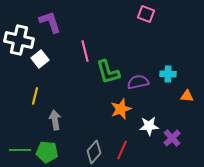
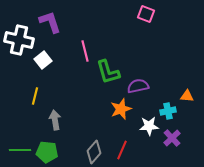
white square: moved 3 px right, 1 px down
cyan cross: moved 37 px down; rotated 14 degrees counterclockwise
purple semicircle: moved 4 px down
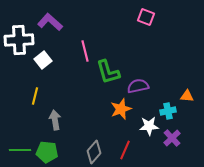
pink square: moved 3 px down
purple L-shape: rotated 30 degrees counterclockwise
white cross: rotated 16 degrees counterclockwise
red line: moved 3 px right
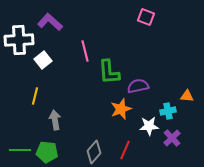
green L-shape: moved 1 px right; rotated 12 degrees clockwise
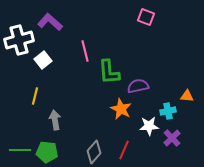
white cross: rotated 12 degrees counterclockwise
orange star: rotated 25 degrees counterclockwise
red line: moved 1 px left
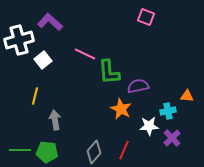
pink line: moved 3 px down; rotated 50 degrees counterclockwise
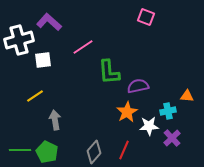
purple L-shape: moved 1 px left
pink line: moved 2 px left, 7 px up; rotated 60 degrees counterclockwise
white square: rotated 30 degrees clockwise
yellow line: rotated 42 degrees clockwise
orange star: moved 6 px right, 3 px down; rotated 15 degrees clockwise
green pentagon: rotated 20 degrees clockwise
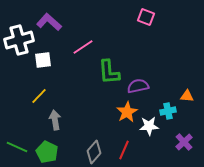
yellow line: moved 4 px right; rotated 12 degrees counterclockwise
purple cross: moved 12 px right, 4 px down
green line: moved 3 px left, 3 px up; rotated 25 degrees clockwise
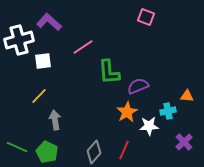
white square: moved 1 px down
purple semicircle: rotated 10 degrees counterclockwise
